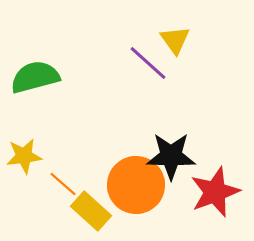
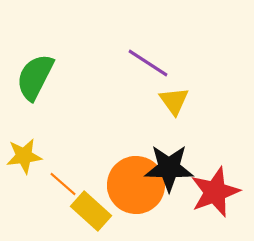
yellow triangle: moved 1 px left, 61 px down
purple line: rotated 9 degrees counterclockwise
green semicircle: rotated 48 degrees counterclockwise
black star: moved 2 px left, 12 px down
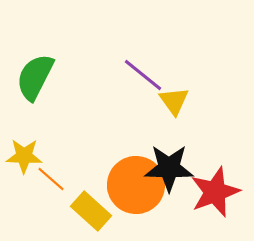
purple line: moved 5 px left, 12 px down; rotated 6 degrees clockwise
yellow star: rotated 9 degrees clockwise
orange line: moved 12 px left, 5 px up
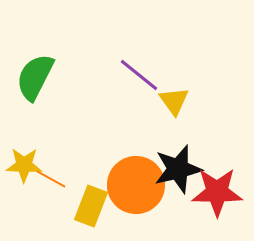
purple line: moved 4 px left
yellow star: moved 9 px down
black star: moved 9 px right, 1 px down; rotated 15 degrees counterclockwise
orange line: rotated 12 degrees counterclockwise
red star: moved 2 px right; rotated 21 degrees clockwise
yellow rectangle: moved 5 px up; rotated 69 degrees clockwise
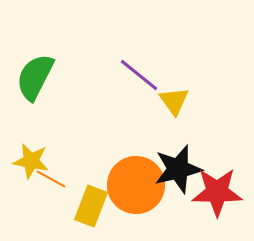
yellow star: moved 7 px right, 4 px up; rotated 9 degrees clockwise
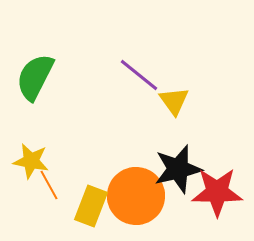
orange line: moved 2 px left, 6 px down; rotated 32 degrees clockwise
orange circle: moved 11 px down
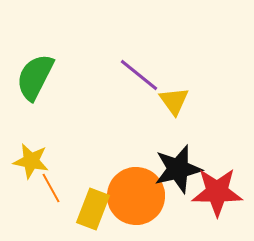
orange line: moved 2 px right, 3 px down
yellow rectangle: moved 2 px right, 3 px down
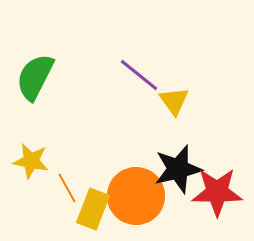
orange line: moved 16 px right
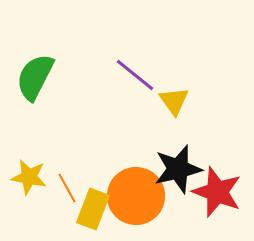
purple line: moved 4 px left
yellow star: moved 2 px left, 16 px down
red star: rotated 21 degrees clockwise
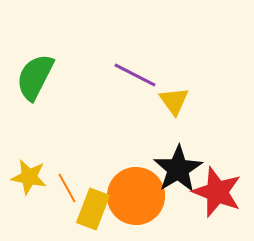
purple line: rotated 12 degrees counterclockwise
black star: rotated 18 degrees counterclockwise
